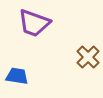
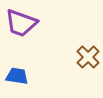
purple trapezoid: moved 13 px left
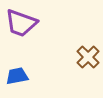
blue trapezoid: rotated 20 degrees counterclockwise
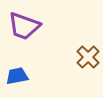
purple trapezoid: moved 3 px right, 3 px down
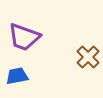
purple trapezoid: moved 11 px down
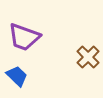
blue trapezoid: rotated 55 degrees clockwise
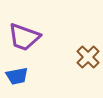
blue trapezoid: rotated 125 degrees clockwise
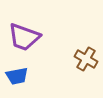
brown cross: moved 2 px left, 2 px down; rotated 15 degrees counterclockwise
